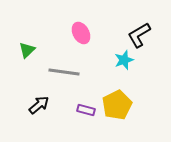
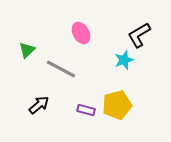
gray line: moved 3 px left, 3 px up; rotated 20 degrees clockwise
yellow pentagon: rotated 12 degrees clockwise
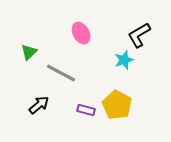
green triangle: moved 2 px right, 2 px down
gray line: moved 4 px down
yellow pentagon: rotated 28 degrees counterclockwise
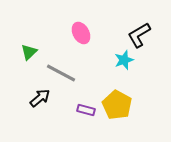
black arrow: moved 1 px right, 7 px up
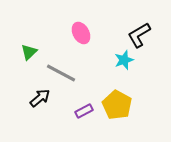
purple rectangle: moved 2 px left, 1 px down; rotated 42 degrees counterclockwise
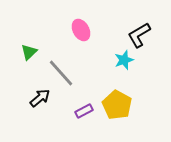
pink ellipse: moved 3 px up
gray line: rotated 20 degrees clockwise
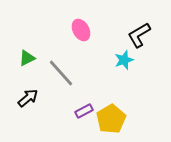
green triangle: moved 2 px left, 6 px down; rotated 18 degrees clockwise
black arrow: moved 12 px left
yellow pentagon: moved 6 px left, 14 px down; rotated 12 degrees clockwise
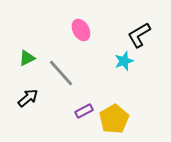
cyan star: moved 1 px down
yellow pentagon: moved 3 px right
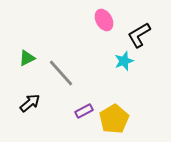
pink ellipse: moved 23 px right, 10 px up
black arrow: moved 2 px right, 5 px down
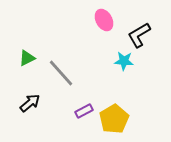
cyan star: rotated 24 degrees clockwise
